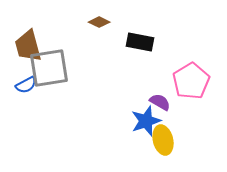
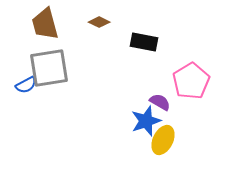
black rectangle: moved 4 px right
brown trapezoid: moved 17 px right, 22 px up
yellow ellipse: rotated 40 degrees clockwise
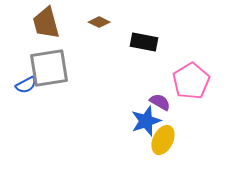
brown trapezoid: moved 1 px right, 1 px up
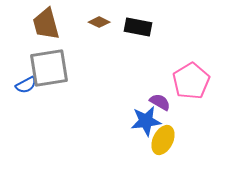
brown trapezoid: moved 1 px down
black rectangle: moved 6 px left, 15 px up
blue star: rotated 12 degrees clockwise
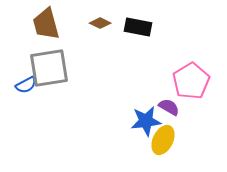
brown diamond: moved 1 px right, 1 px down
purple semicircle: moved 9 px right, 5 px down
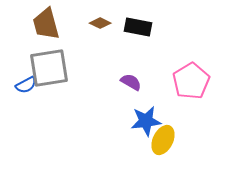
purple semicircle: moved 38 px left, 25 px up
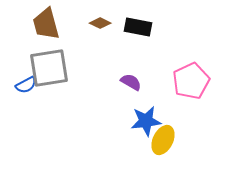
pink pentagon: rotated 6 degrees clockwise
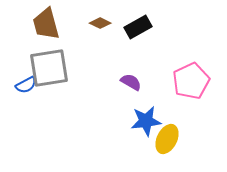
black rectangle: rotated 40 degrees counterclockwise
yellow ellipse: moved 4 px right, 1 px up
